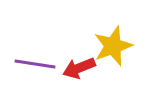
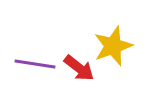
red arrow: rotated 120 degrees counterclockwise
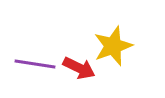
red arrow: rotated 12 degrees counterclockwise
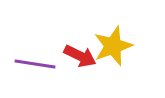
red arrow: moved 1 px right, 12 px up
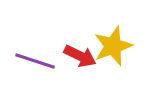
purple line: moved 3 px up; rotated 9 degrees clockwise
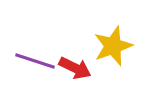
red arrow: moved 5 px left, 12 px down
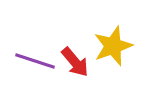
red arrow: moved 6 px up; rotated 24 degrees clockwise
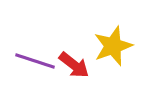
red arrow: moved 1 px left, 3 px down; rotated 12 degrees counterclockwise
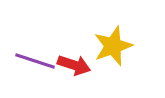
red arrow: rotated 20 degrees counterclockwise
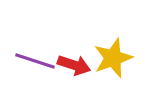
yellow star: moved 12 px down
